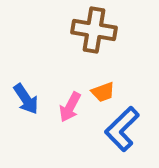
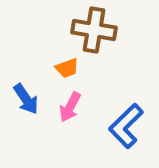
orange trapezoid: moved 36 px left, 24 px up
blue L-shape: moved 4 px right, 3 px up
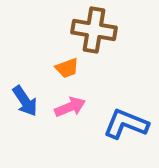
blue arrow: moved 1 px left, 2 px down
pink arrow: rotated 140 degrees counterclockwise
blue L-shape: moved 2 px up; rotated 66 degrees clockwise
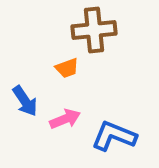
brown cross: rotated 15 degrees counterclockwise
pink arrow: moved 5 px left, 12 px down
blue L-shape: moved 12 px left, 12 px down
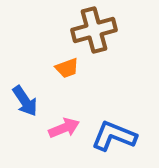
brown cross: rotated 9 degrees counterclockwise
pink arrow: moved 1 px left, 9 px down
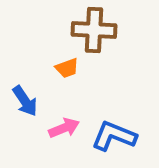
brown cross: rotated 18 degrees clockwise
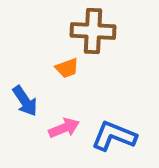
brown cross: moved 1 px left, 1 px down
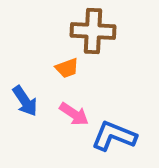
pink arrow: moved 10 px right, 14 px up; rotated 56 degrees clockwise
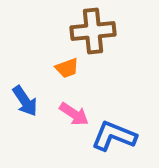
brown cross: rotated 9 degrees counterclockwise
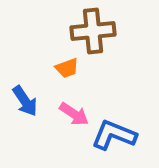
blue L-shape: moved 1 px up
